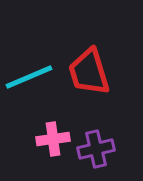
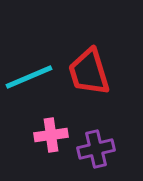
pink cross: moved 2 px left, 4 px up
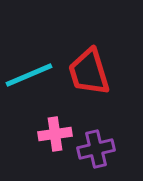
cyan line: moved 2 px up
pink cross: moved 4 px right, 1 px up
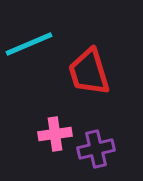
cyan line: moved 31 px up
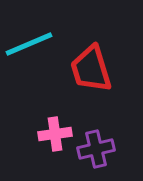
red trapezoid: moved 2 px right, 3 px up
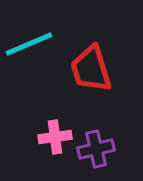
pink cross: moved 3 px down
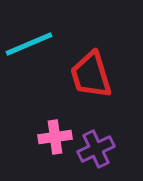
red trapezoid: moved 6 px down
purple cross: rotated 12 degrees counterclockwise
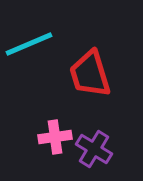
red trapezoid: moved 1 px left, 1 px up
purple cross: moved 2 px left; rotated 33 degrees counterclockwise
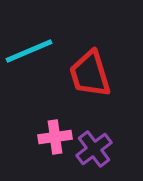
cyan line: moved 7 px down
purple cross: rotated 21 degrees clockwise
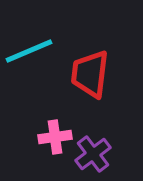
red trapezoid: rotated 24 degrees clockwise
purple cross: moved 1 px left, 5 px down
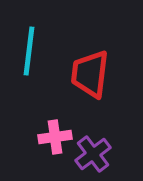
cyan line: rotated 60 degrees counterclockwise
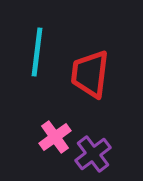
cyan line: moved 8 px right, 1 px down
pink cross: rotated 28 degrees counterclockwise
